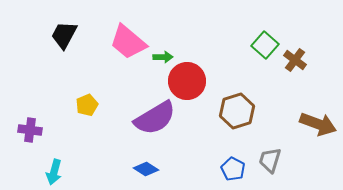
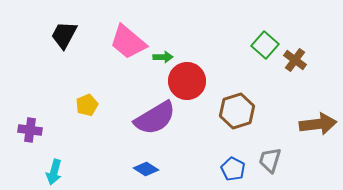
brown arrow: rotated 27 degrees counterclockwise
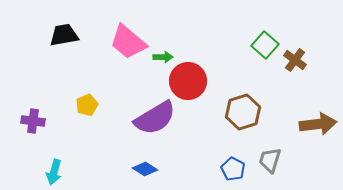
black trapezoid: rotated 52 degrees clockwise
red circle: moved 1 px right
brown hexagon: moved 6 px right, 1 px down
purple cross: moved 3 px right, 9 px up
blue diamond: moved 1 px left
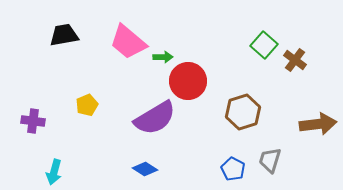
green square: moved 1 px left
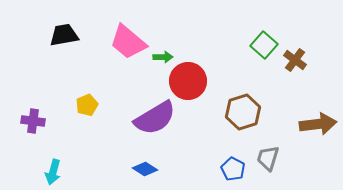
gray trapezoid: moved 2 px left, 2 px up
cyan arrow: moved 1 px left
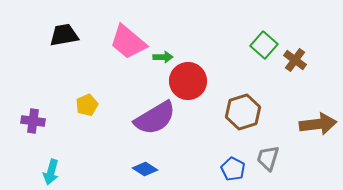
cyan arrow: moved 2 px left
